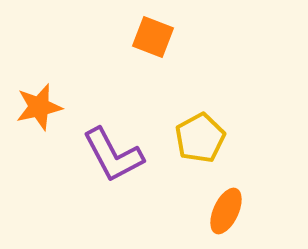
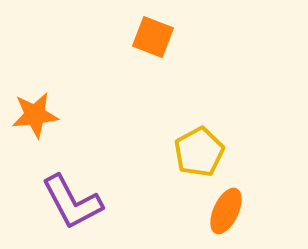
orange star: moved 4 px left, 8 px down; rotated 6 degrees clockwise
yellow pentagon: moved 1 px left, 14 px down
purple L-shape: moved 41 px left, 47 px down
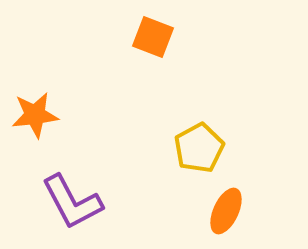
yellow pentagon: moved 4 px up
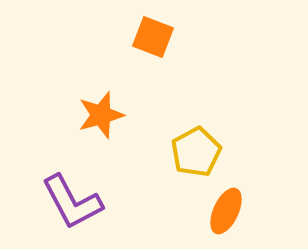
orange star: moved 66 px right; rotated 9 degrees counterclockwise
yellow pentagon: moved 3 px left, 4 px down
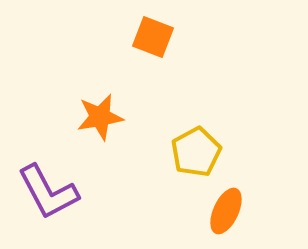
orange star: moved 1 px left, 2 px down; rotated 6 degrees clockwise
purple L-shape: moved 24 px left, 10 px up
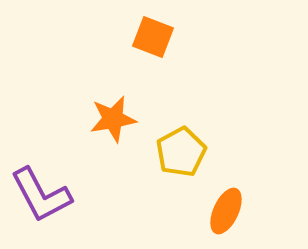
orange star: moved 13 px right, 2 px down
yellow pentagon: moved 15 px left
purple L-shape: moved 7 px left, 3 px down
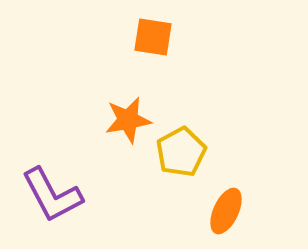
orange square: rotated 12 degrees counterclockwise
orange star: moved 15 px right, 1 px down
purple L-shape: moved 11 px right
